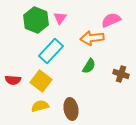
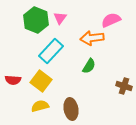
brown cross: moved 3 px right, 12 px down
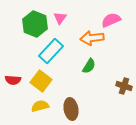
green hexagon: moved 1 px left, 4 px down
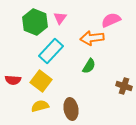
green hexagon: moved 2 px up
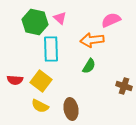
pink triangle: rotated 24 degrees counterclockwise
green hexagon: rotated 10 degrees counterclockwise
orange arrow: moved 2 px down
cyan rectangle: moved 2 px up; rotated 45 degrees counterclockwise
red semicircle: moved 2 px right
yellow semicircle: rotated 138 degrees counterclockwise
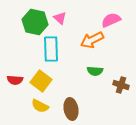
orange arrow: rotated 20 degrees counterclockwise
green semicircle: moved 6 px right, 5 px down; rotated 63 degrees clockwise
brown cross: moved 3 px left, 1 px up
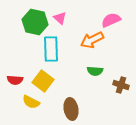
yellow square: moved 2 px right
yellow semicircle: moved 9 px left, 4 px up
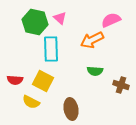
yellow square: rotated 10 degrees counterclockwise
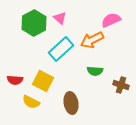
green hexagon: moved 1 px left, 1 px down; rotated 20 degrees clockwise
cyan rectangle: moved 10 px right; rotated 50 degrees clockwise
brown ellipse: moved 6 px up
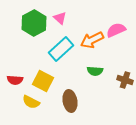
pink semicircle: moved 5 px right, 10 px down
brown cross: moved 4 px right, 5 px up
brown ellipse: moved 1 px left, 2 px up
